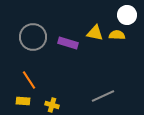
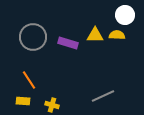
white circle: moved 2 px left
yellow triangle: moved 2 px down; rotated 12 degrees counterclockwise
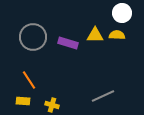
white circle: moved 3 px left, 2 px up
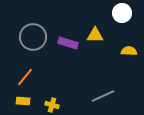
yellow semicircle: moved 12 px right, 16 px down
orange line: moved 4 px left, 3 px up; rotated 72 degrees clockwise
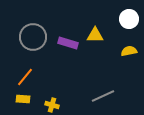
white circle: moved 7 px right, 6 px down
yellow semicircle: rotated 14 degrees counterclockwise
yellow rectangle: moved 2 px up
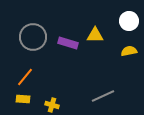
white circle: moved 2 px down
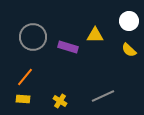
purple rectangle: moved 4 px down
yellow semicircle: moved 1 px up; rotated 126 degrees counterclockwise
yellow cross: moved 8 px right, 4 px up; rotated 16 degrees clockwise
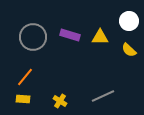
yellow triangle: moved 5 px right, 2 px down
purple rectangle: moved 2 px right, 12 px up
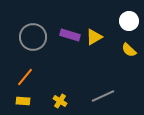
yellow triangle: moved 6 px left; rotated 30 degrees counterclockwise
yellow rectangle: moved 2 px down
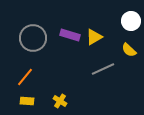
white circle: moved 2 px right
gray circle: moved 1 px down
gray line: moved 27 px up
yellow rectangle: moved 4 px right
